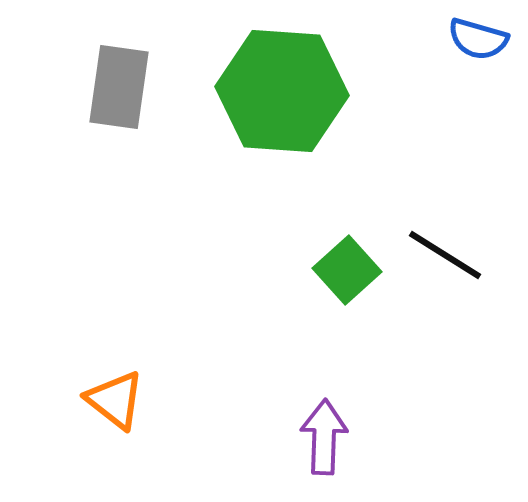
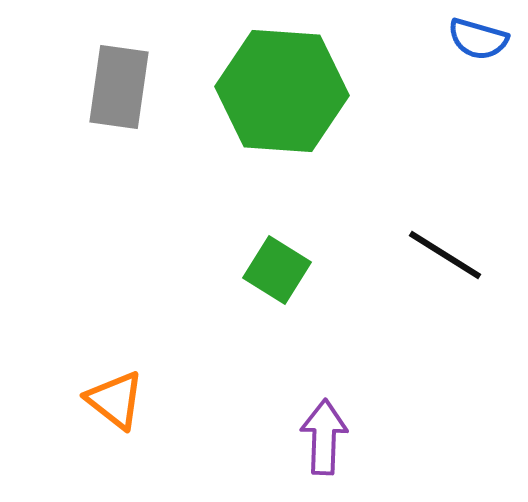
green square: moved 70 px left; rotated 16 degrees counterclockwise
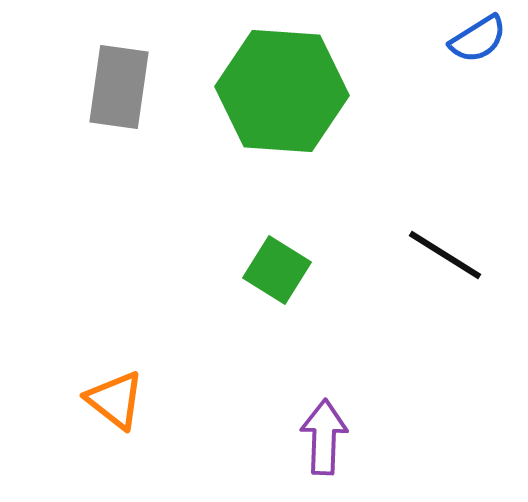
blue semicircle: rotated 48 degrees counterclockwise
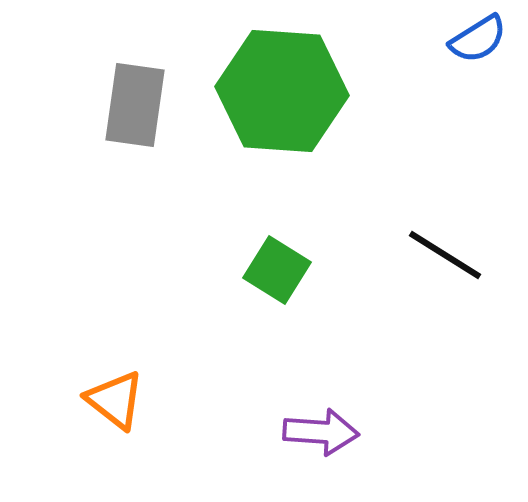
gray rectangle: moved 16 px right, 18 px down
purple arrow: moved 3 px left, 5 px up; rotated 92 degrees clockwise
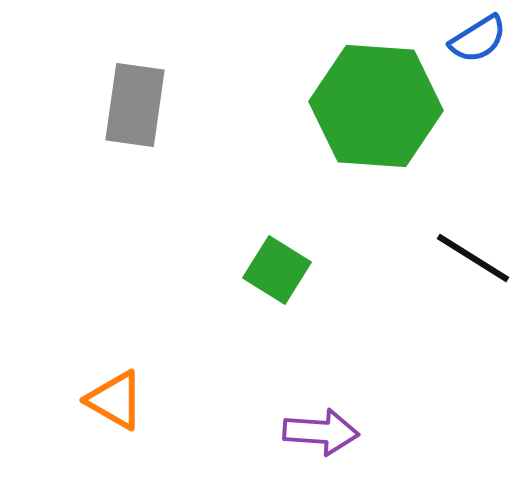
green hexagon: moved 94 px right, 15 px down
black line: moved 28 px right, 3 px down
orange triangle: rotated 8 degrees counterclockwise
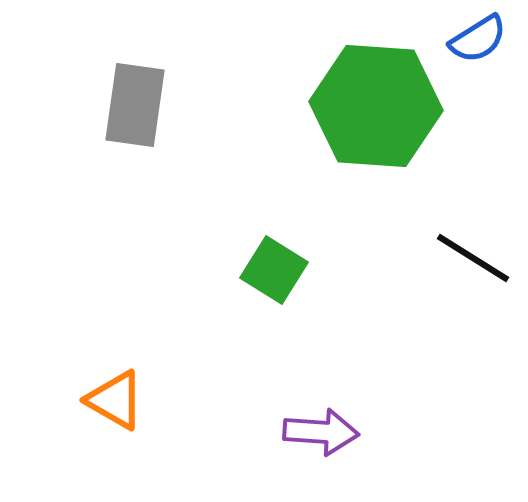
green square: moved 3 px left
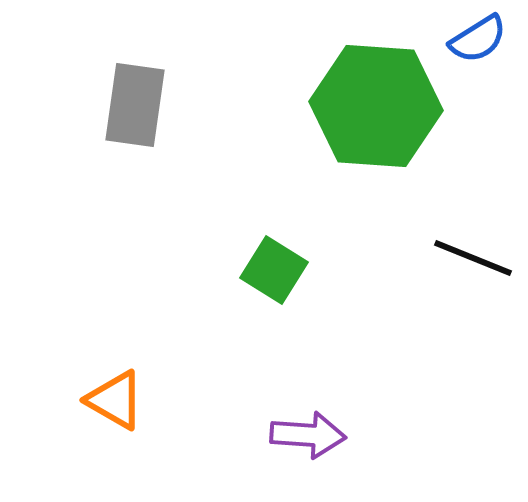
black line: rotated 10 degrees counterclockwise
purple arrow: moved 13 px left, 3 px down
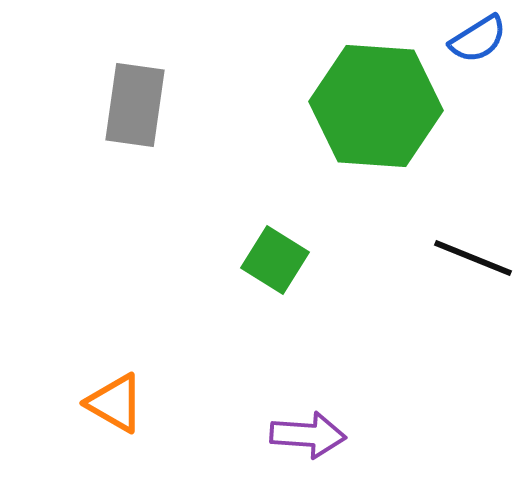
green square: moved 1 px right, 10 px up
orange triangle: moved 3 px down
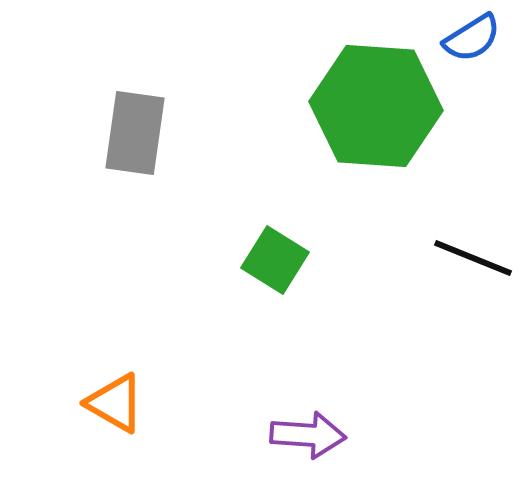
blue semicircle: moved 6 px left, 1 px up
gray rectangle: moved 28 px down
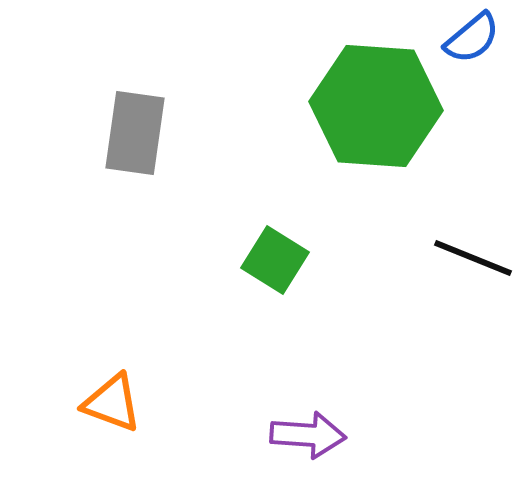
blue semicircle: rotated 8 degrees counterclockwise
orange triangle: moved 3 px left; rotated 10 degrees counterclockwise
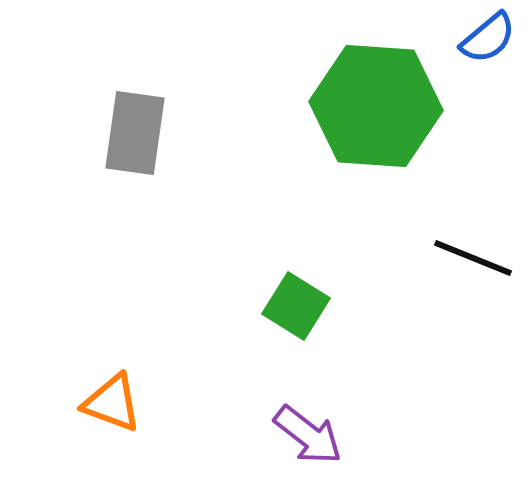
blue semicircle: moved 16 px right
green square: moved 21 px right, 46 px down
purple arrow: rotated 34 degrees clockwise
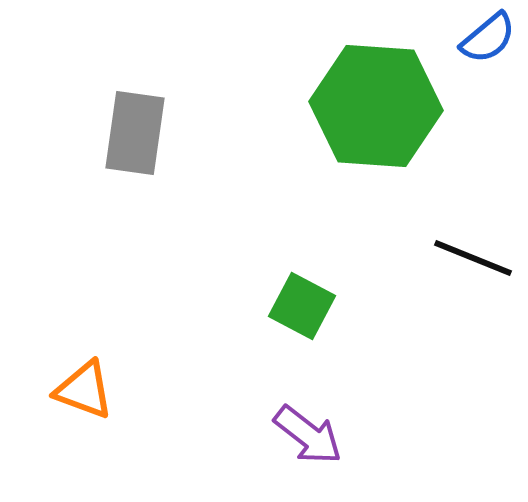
green square: moved 6 px right; rotated 4 degrees counterclockwise
orange triangle: moved 28 px left, 13 px up
